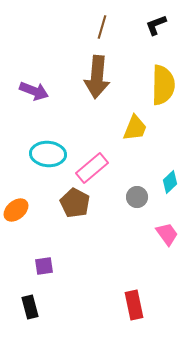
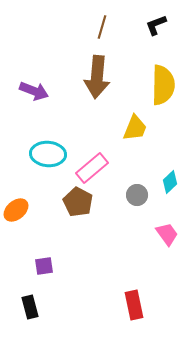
gray circle: moved 2 px up
brown pentagon: moved 3 px right, 1 px up
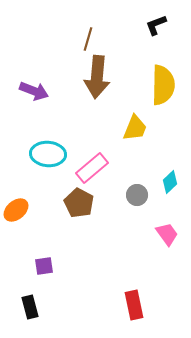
brown line: moved 14 px left, 12 px down
brown pentagon: moved 1 px right, 1 px down
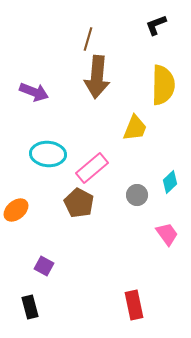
purple arrow: moved 1 px down
purple square: rotated 36 degrees clockwise
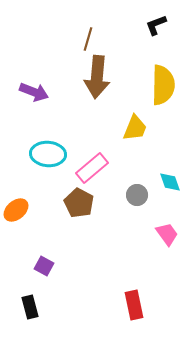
cyan diamond: rotated 65 degrees counterclockwise
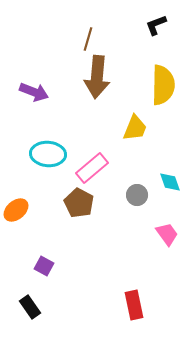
black rectangle: rotated 20 degrees counterclockwise
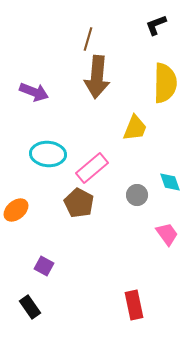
yellow semicircle: moved 2 px right, 2 px up
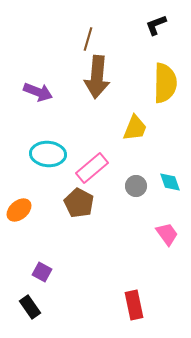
purple arrow: moved 4 px right
gray circle: moved 1 px left, 9 px up
orange ellipse: moved 3 px right
purple square: moved 2 px left, 6 px down
